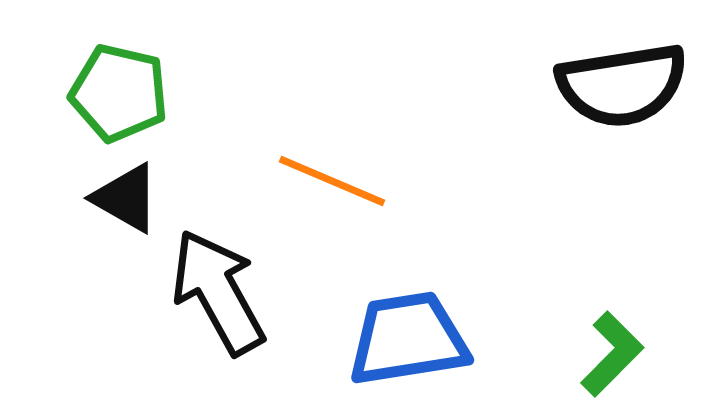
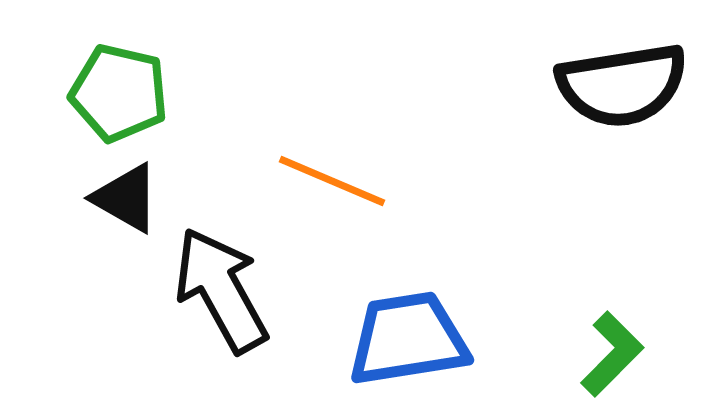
black arrow: moved 3 px right, 2 px up
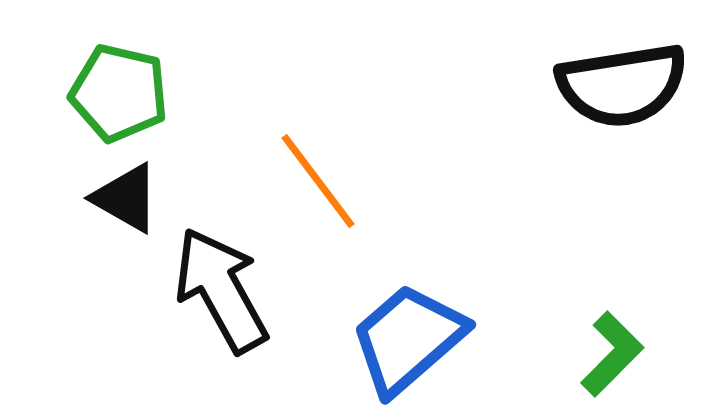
orange line: moved 14 px left; rotated 30 degrees clockwise
blue trapezoid: rotated 32 degrees counterclockwise
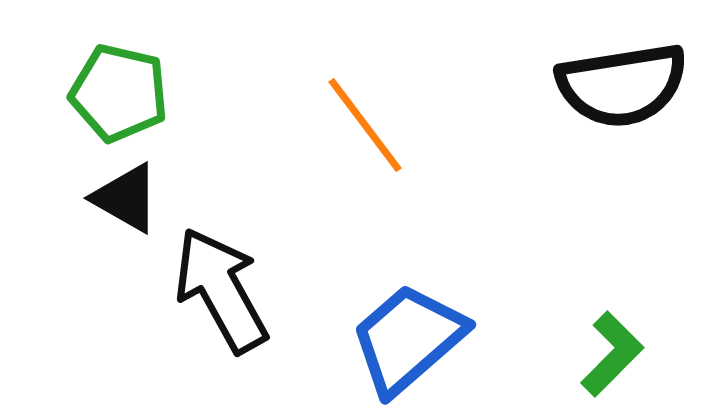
orange line: moved 47 px right, 56 px up
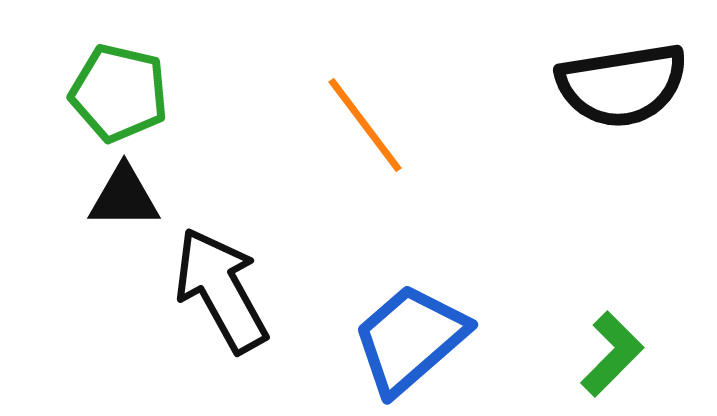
black triangle: moved 2 px left, 1 px up; rotated 30 degrees counterclockwise
blue trapezoid: moved 2 px right
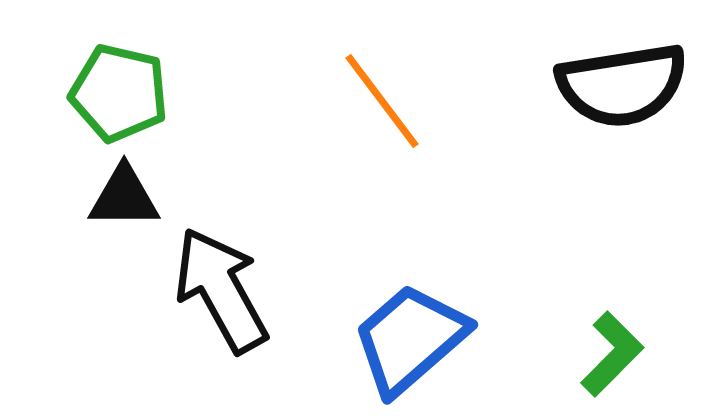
orange line: moved 17 px right, 24 px up
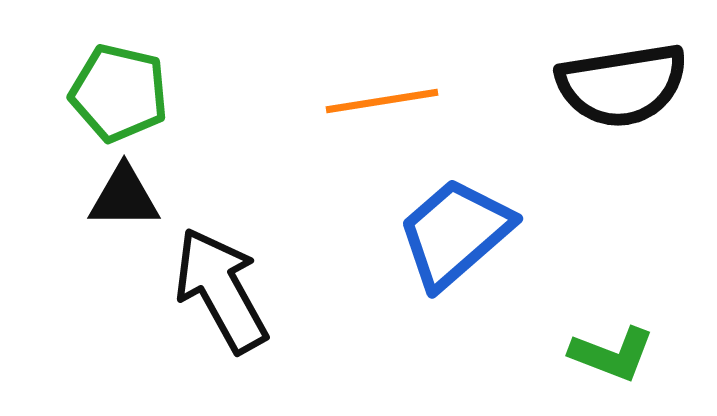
orange line: rotated 62 degrees counterclockwise
blue trapezoid: moved 45 px right, 106 px up
green L-shape: rotated 66 degrees clockwise
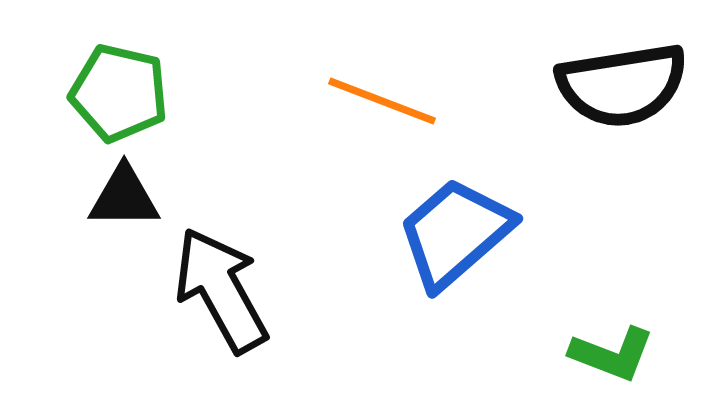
orange line: rotated 30 degrees clockwise
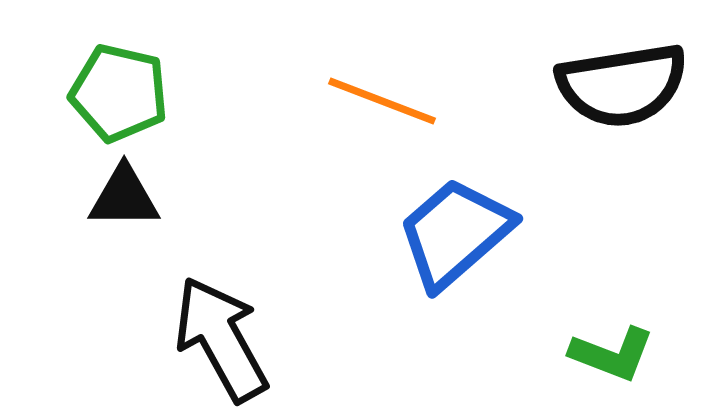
black arrow: moved 49 px down
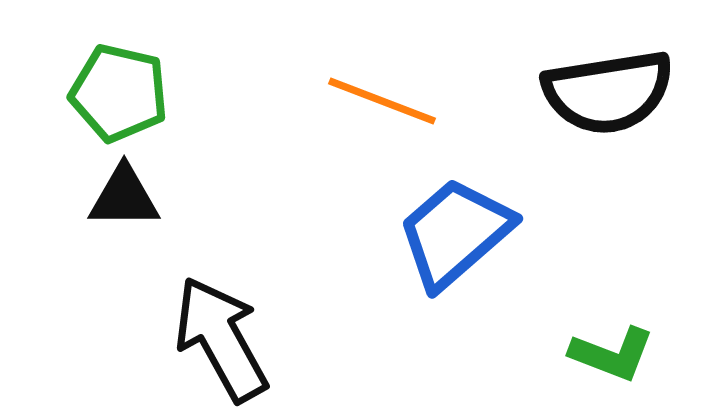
black semicircle: moved 14 px left, 7 px down
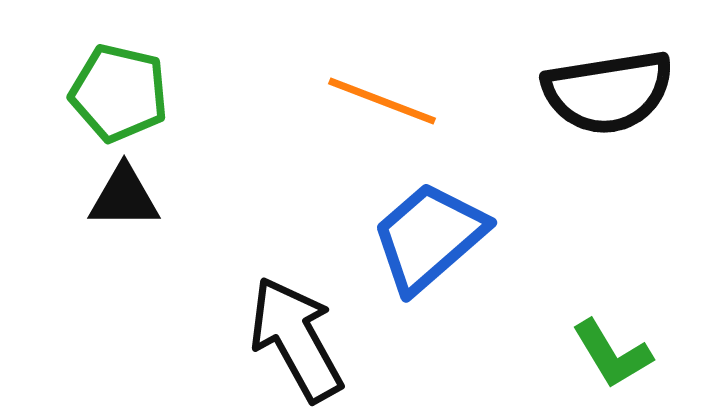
blue trapezoid: moved 26 px left, 4 px down
black arrow: moved 75 px right
green L-shape: rotated 38 degrees clockwise
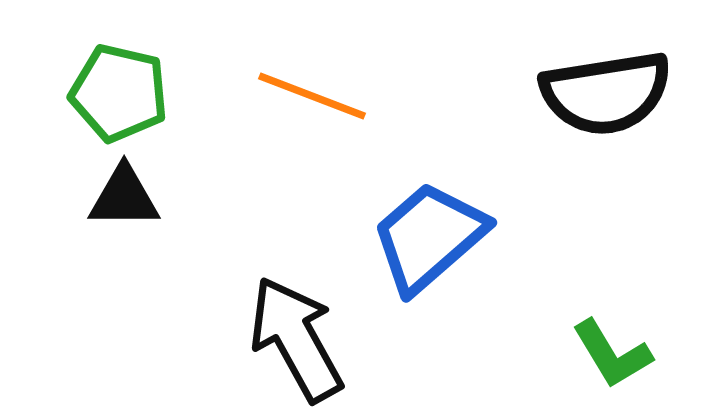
black semicircle: moved 2 px left, 1 px down
orange line: moved 70 px left, 5 px up
